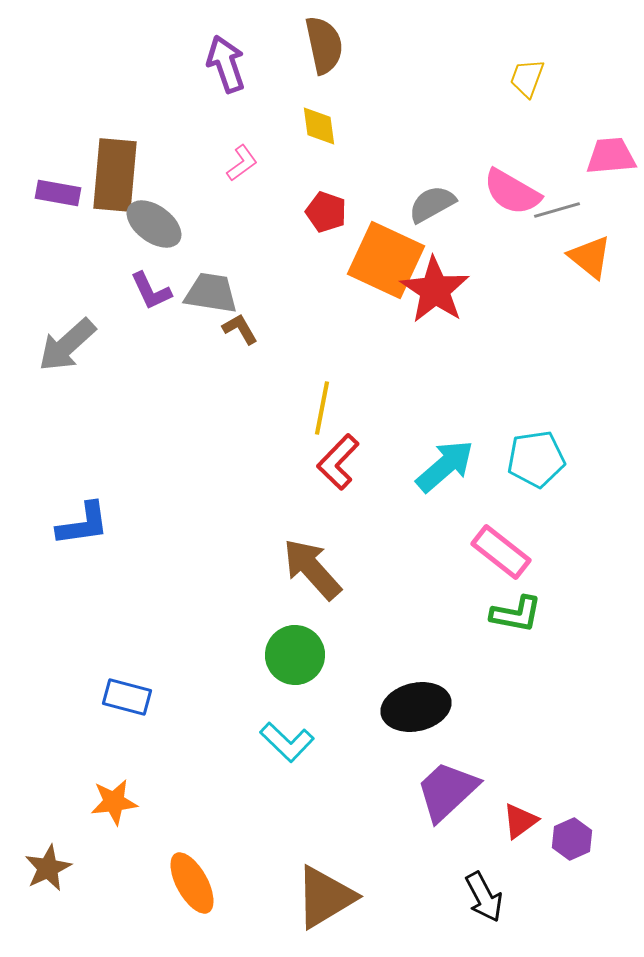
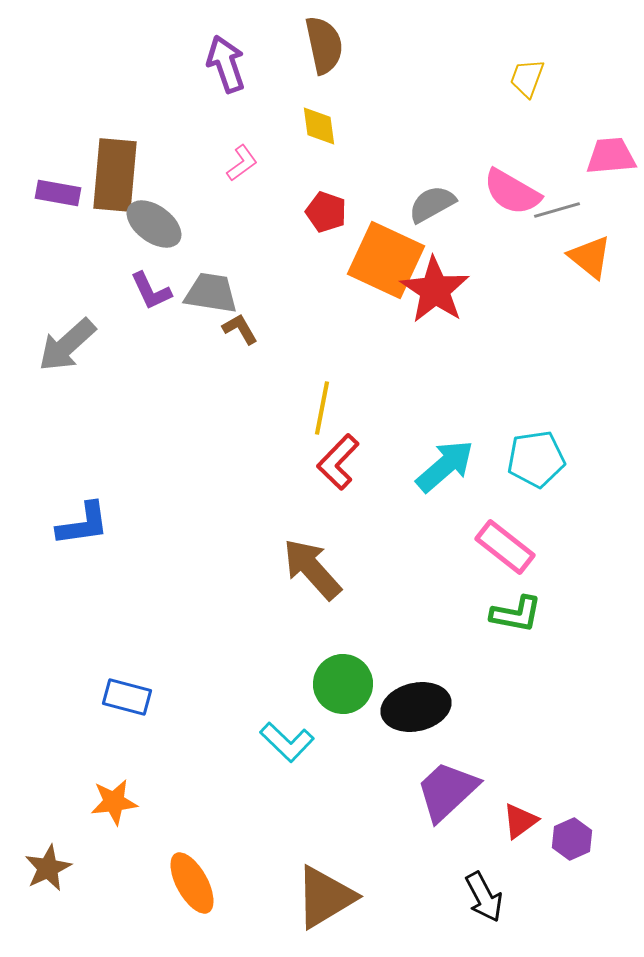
pink rectangle: moved 4 px right, 5 px up
green circle: moved 48 px right, 29 px down
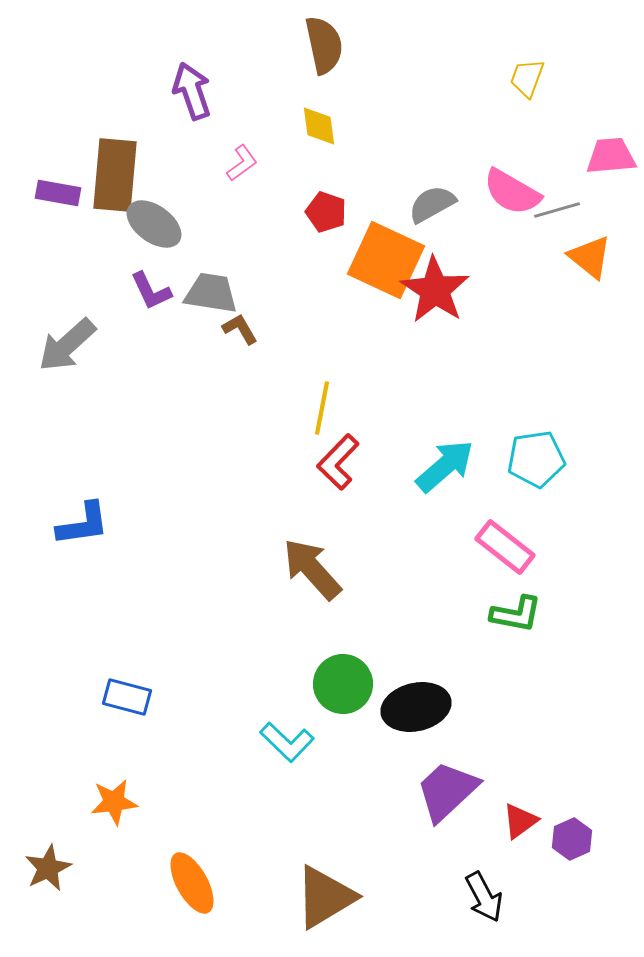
purple arrow: moved 34 px left, 27 px down
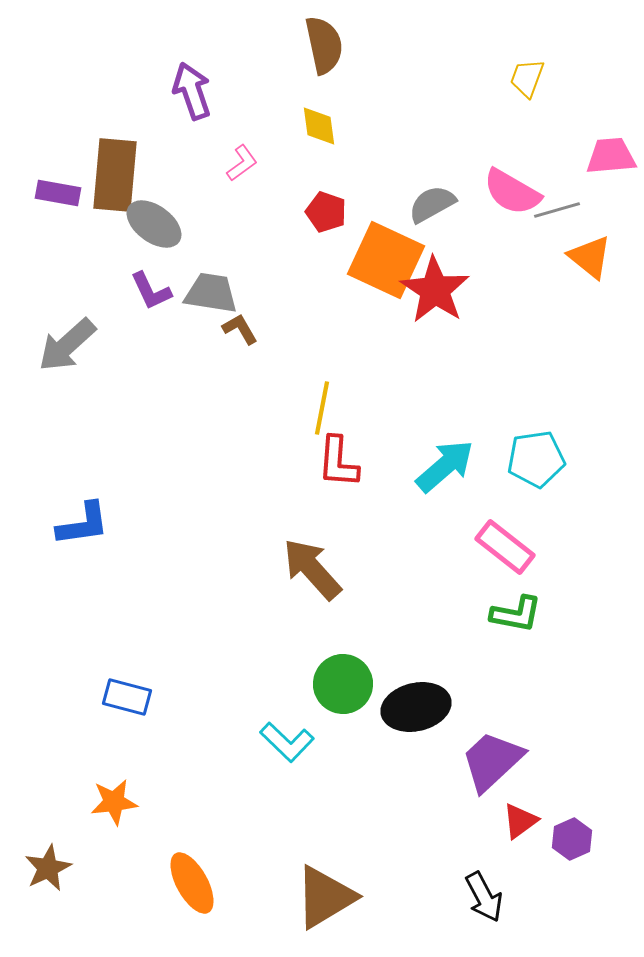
red L-shape: rotated 40 degrees counterclockwise
purple trapezoid: moved 45 px right, 30 px up
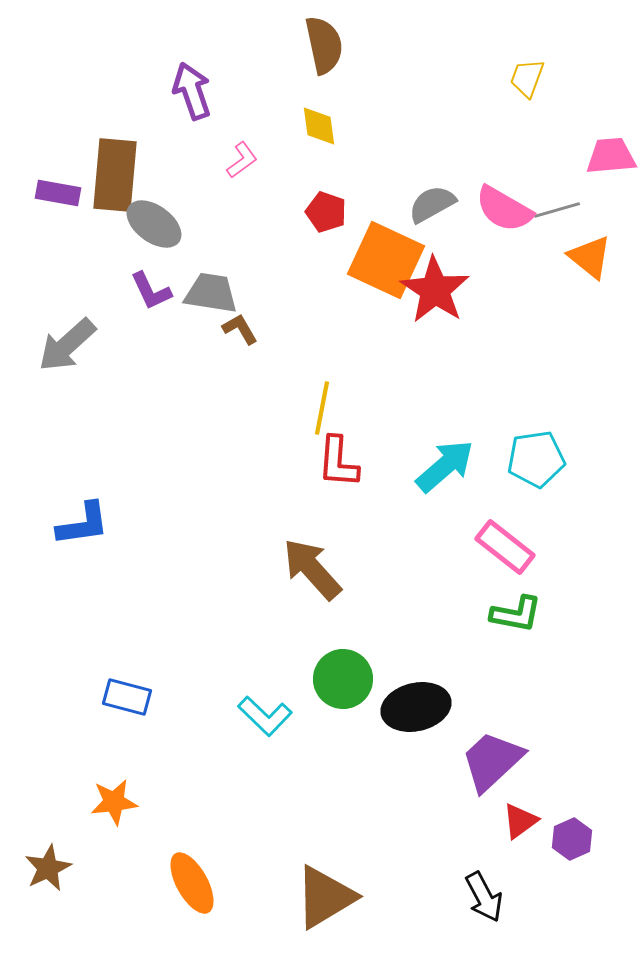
pink L-shape: moved 3 px up
pink semicircle: moved 8 px left, 17 px down
green circle: moved 5 px up
cyan L-shape: moved 22 px left, 26 px up
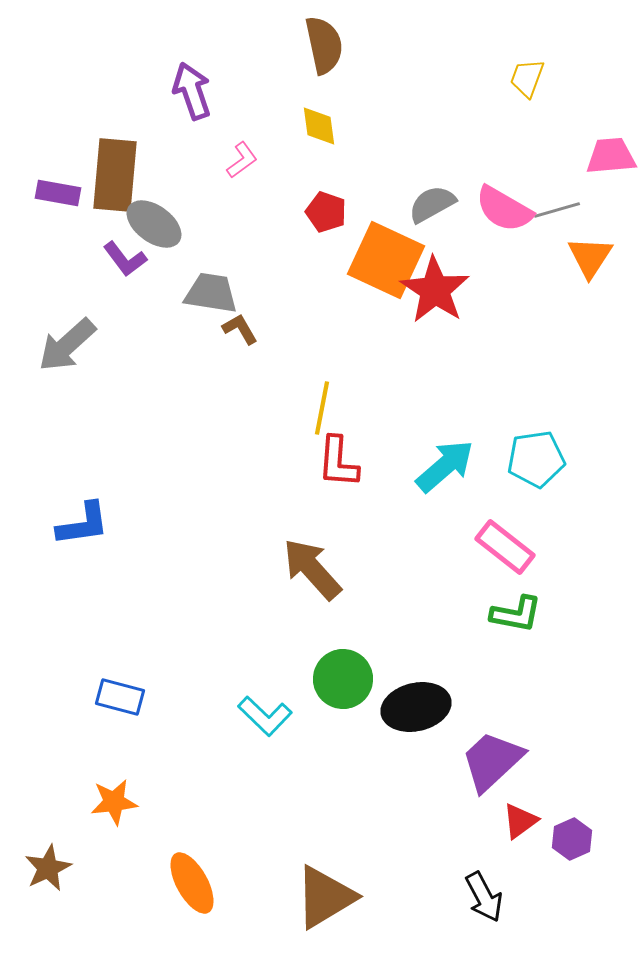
orange triangle: rotated 24 degrees clockwise
purple L-shape: moved 26 px left, 32 px up; rotated 12 degrees counterclockwise
blue rectangle: moved 7 px left
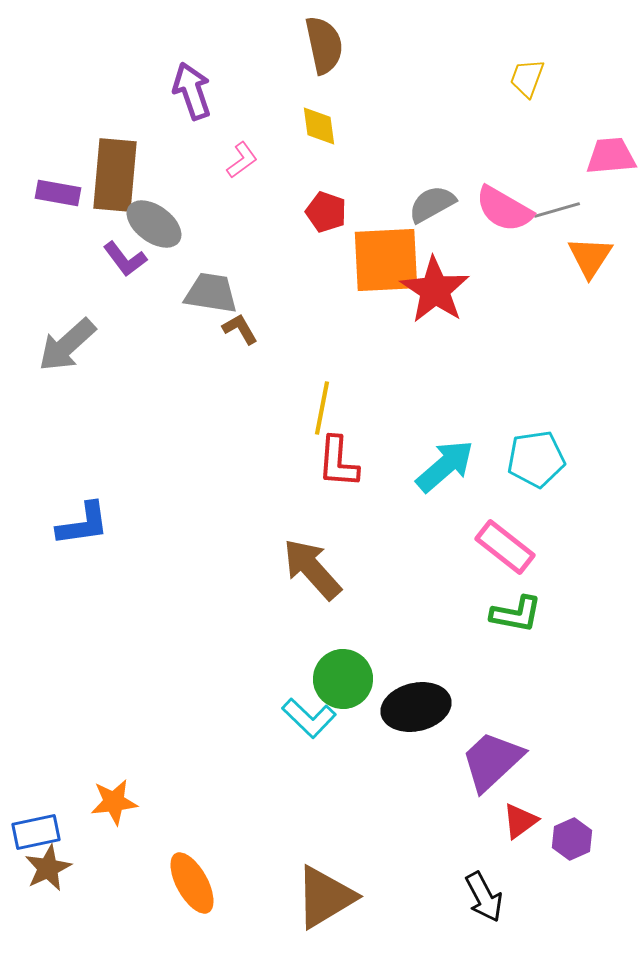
orange square: rotated 28 degrees counterclockwise
blue rectangle: moved 84 px left, 135 px down; rotated 27 degrees counterclockwise
cyan L-shape: moved 44 px right, 2 px down
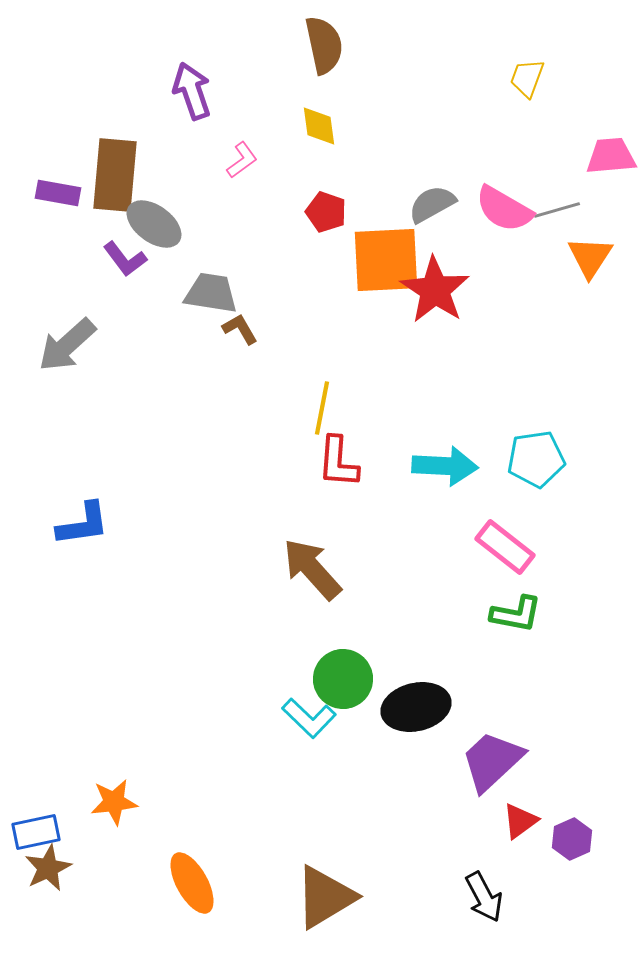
cyan arrow: rotated 44 degrees clockwise
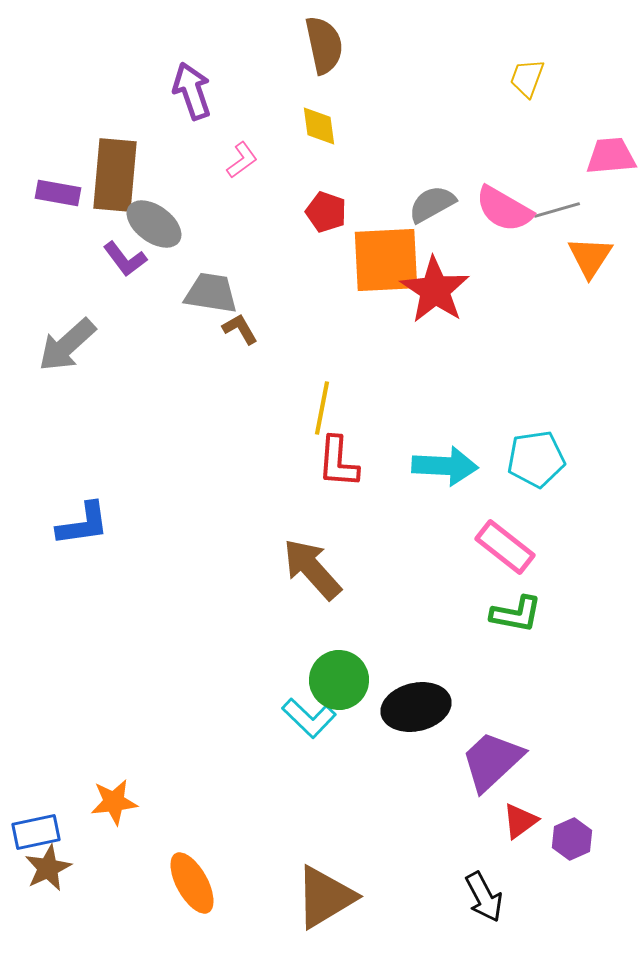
green circle: moved 4 px left, 1 px down
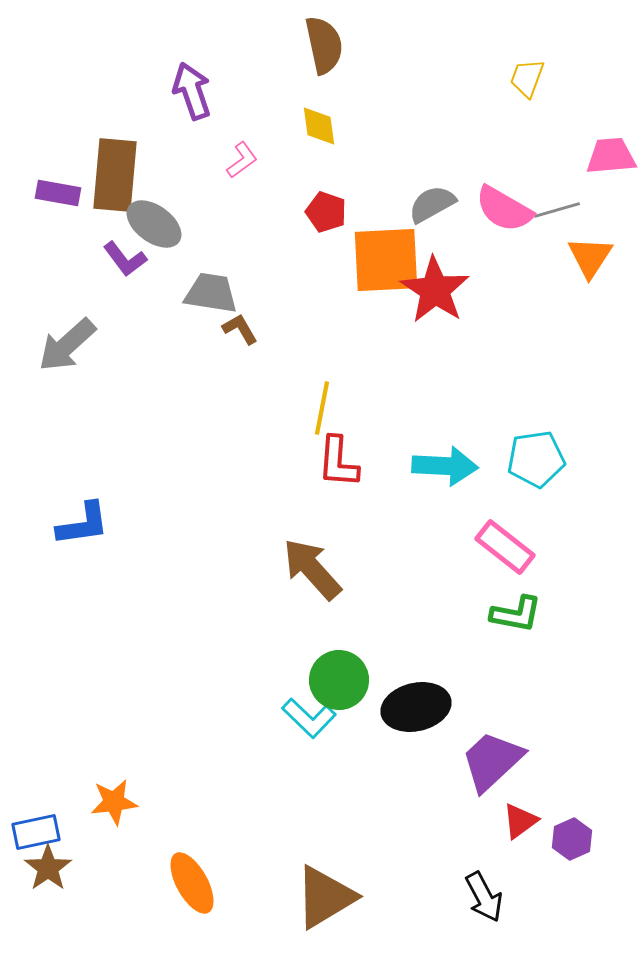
brown star: rotated 9 degrees counterclockwise
